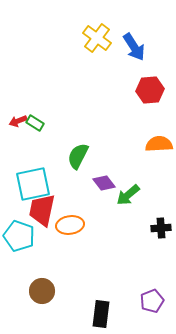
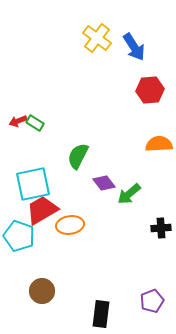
green arrow: moved 1 px right, 1 px up
red trapezoid: rotated 48 degrees clockwise
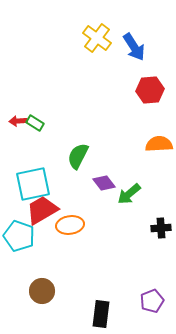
red arrow: rotated 18 degrees clockwise
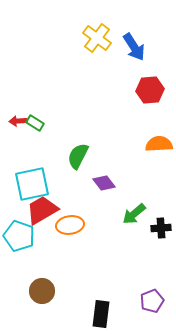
cyan square: moved 1 px left
green arrow: moved 5 px right, 20 px down
